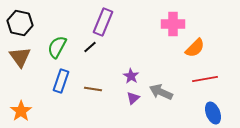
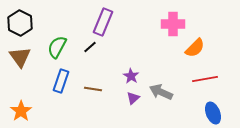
black hexagon: rotated 15 degrees clockwise
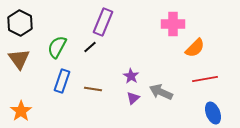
brown triangle: moved 1 px left, 2 px down
blue rectangle: moved 1 px right
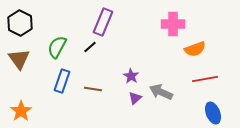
orange semicircle: moved 1 px down; rotated 25 degrees clockwise
purple triangle: moved 2 px right
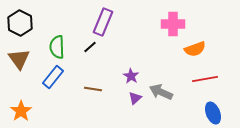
green semicircle: rotated 30 degrees counterclockwise
blue rectangle: moved 9 px left, 4 px up; rotated 20 degrees clockwise
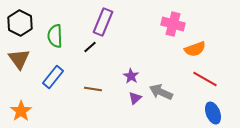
pink cross: rotated 15 degrees clockwise
green semicircle: moved 2 px left, 11 px up
red line: rotated 40 degrees clockwise
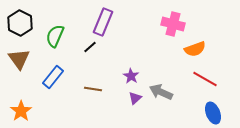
green semicircle: rotated 25 degrees clockwise
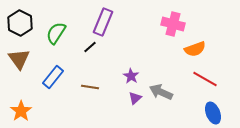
green semicircle: moved 1 px right, 3 px up; rotated 10 degrees clockwise
brown line: moved 3 px left, 2 px up
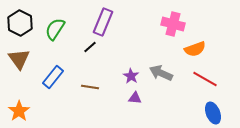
green semicircle: moved 1 px left, 4 px up
gray arrow: moved 19 px up
purple triangle: rotated 48 degrees clockwise
orange star: moved 2 px left
